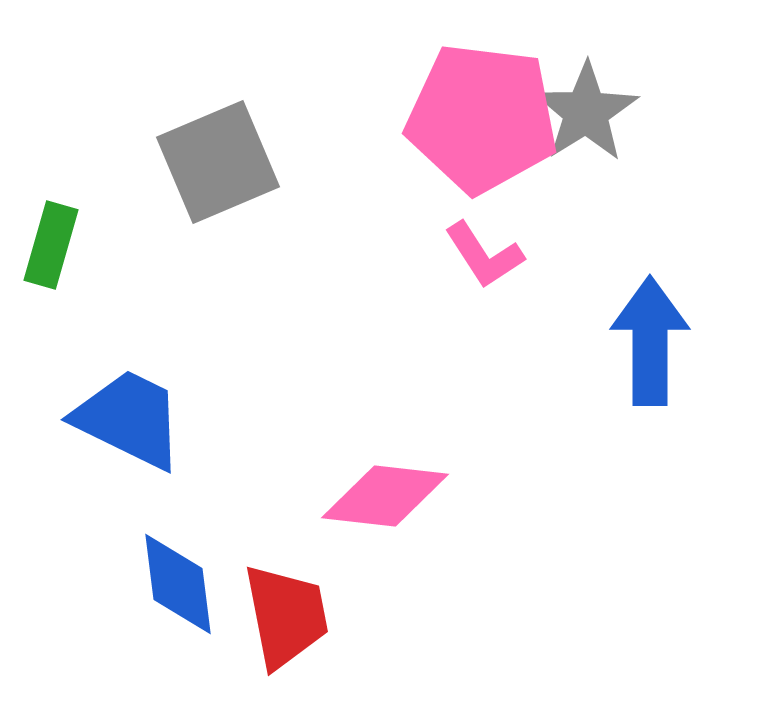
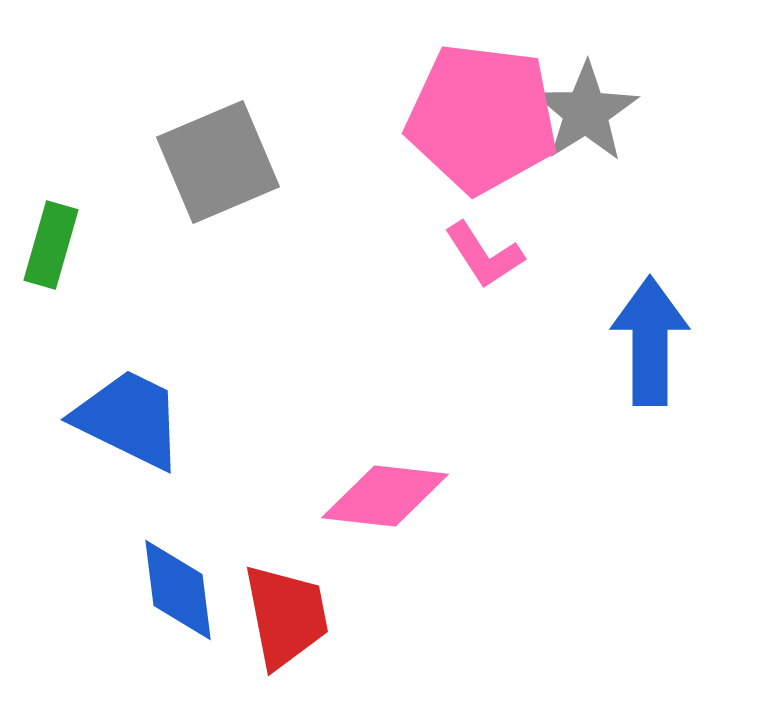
blue diamond: moved 6 px down
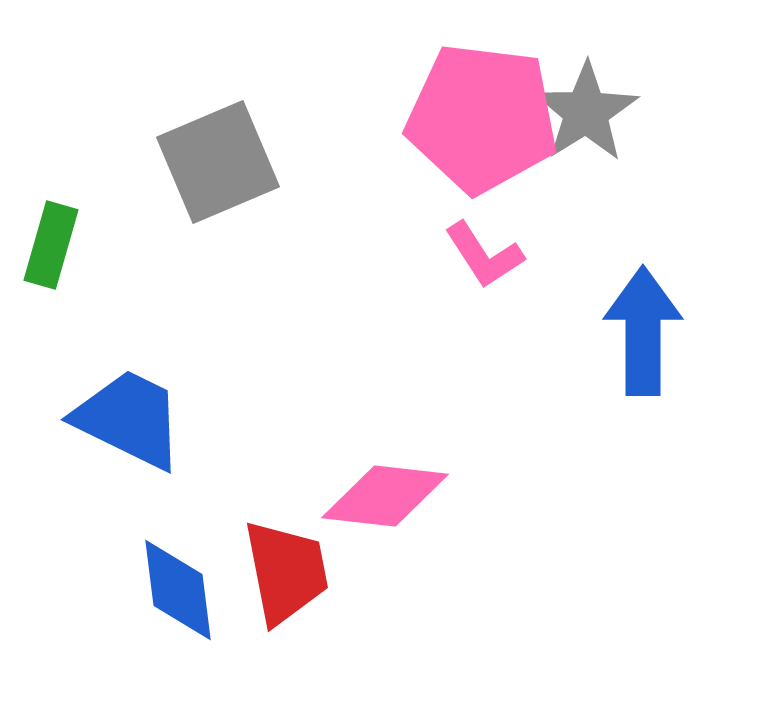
blue arrow: moved 7 px left, 10 px up
red trapezoid: moved 44 px up
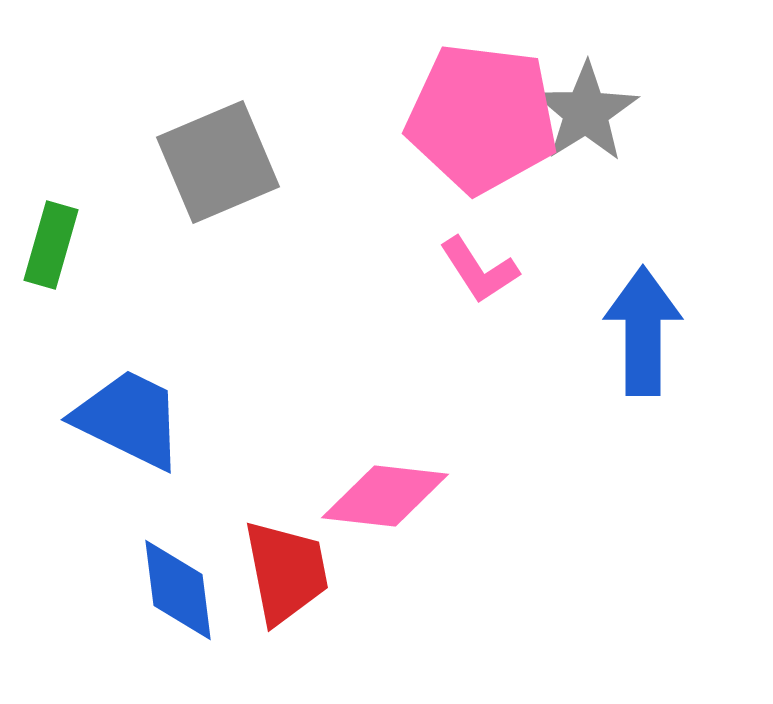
pink L-shape: moved 5 px left, 15 px down
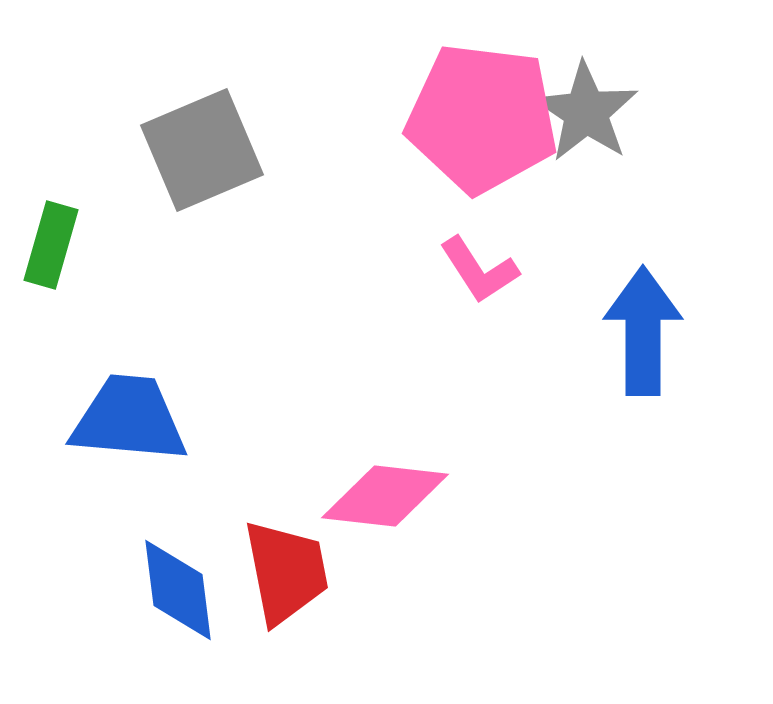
gray star: rotated 6 degrees counterclockwise
gray square: moved 16 px left, 12 px up
blue trapezoid: rotated 21 degrees counterclockwise
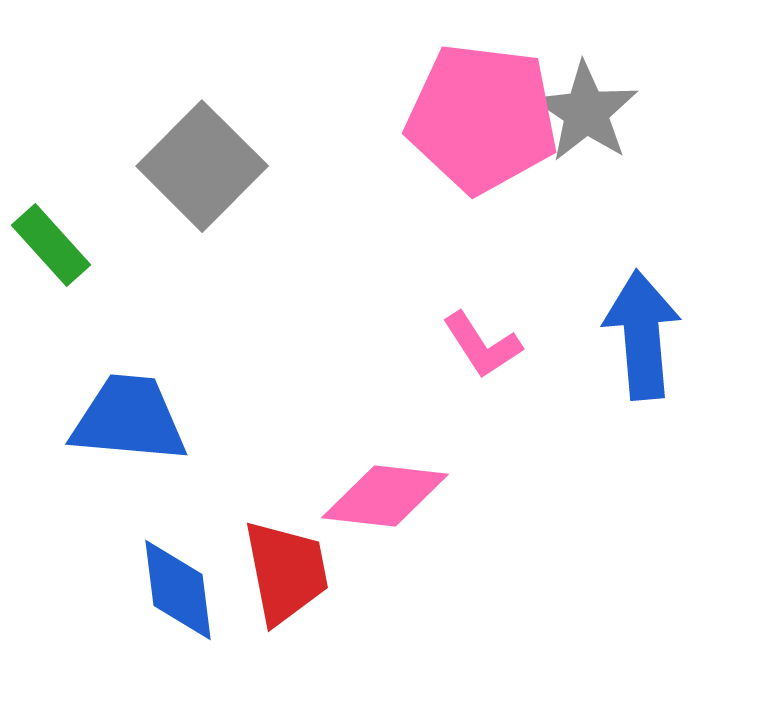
gray square: moved 16 px down; rotated 22 degrees counterclockwise
green rectangle: rotated 58 degrees counterclockwise
pink L-shape: moved 3 px right, 75 px down
blue arrow: moved 1 px left, 4 px down; rotated 5 degrees counterclockwise
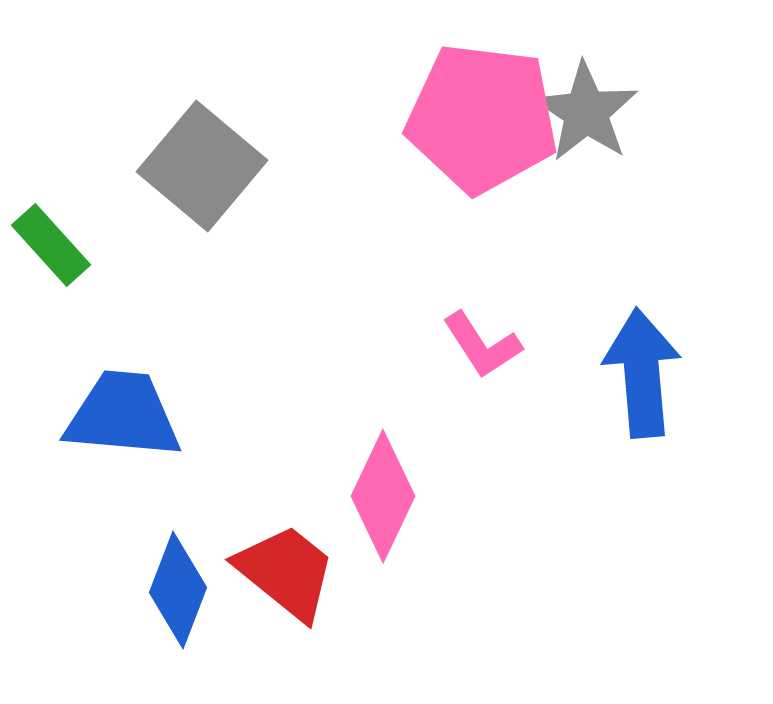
gray square: rotated 5 degrees counterclockwise
blue arrow: moved 38 px down
blue trapezoid: moved 6 px left, 4 px up
pink diamond: moved 2 px left; rotated 71 degrees counterclockwise
red trapezoid: rotated 40 degrees counterclockwise
blue diamond: rotated 28 degrees clockwise
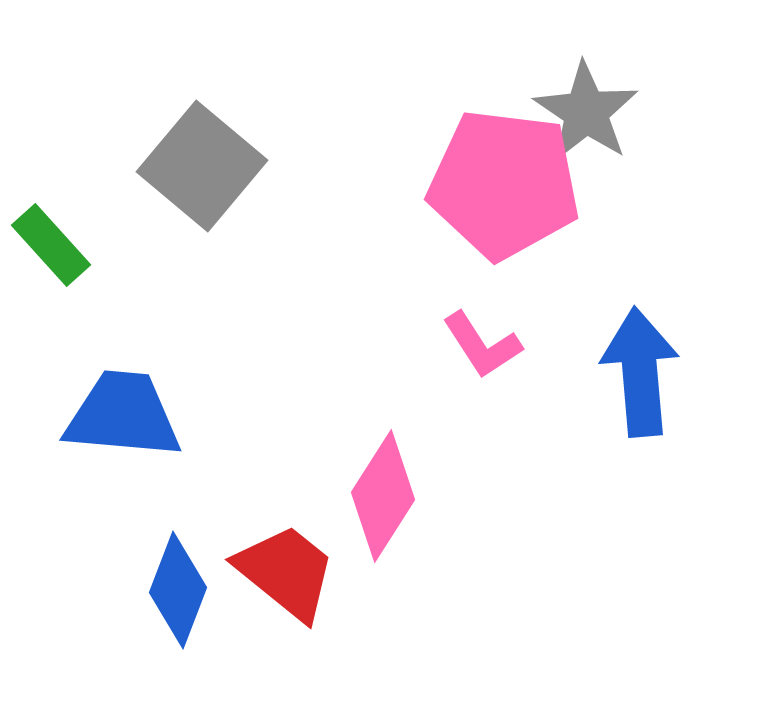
pink pentagon: moved 22 px right, 66 px down
blue arrow: moved 2 px left, 1 px up
pink diamond: rotated 7 degrees clockwise
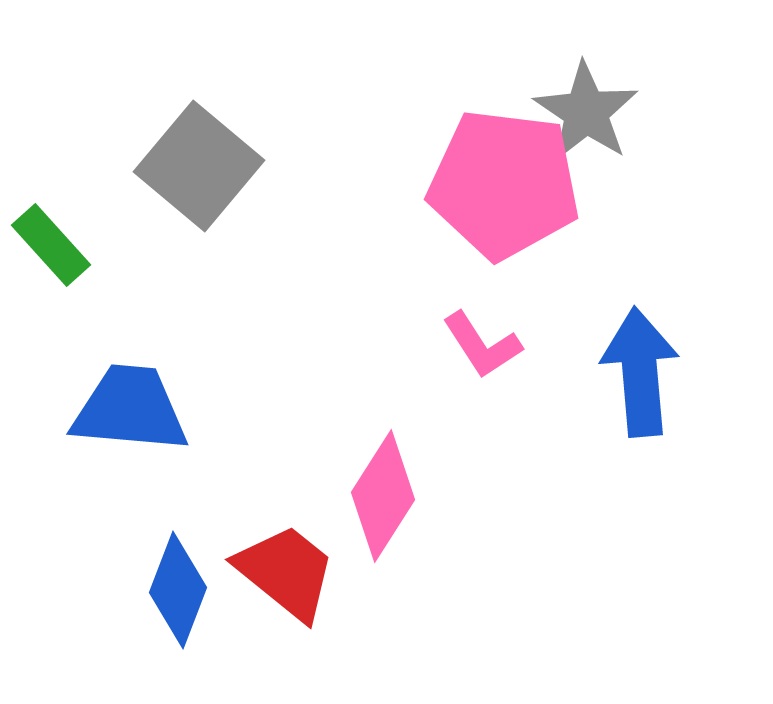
gray square: moved 3 px left
blue trapezoid: moved 7 px right, 6 px up
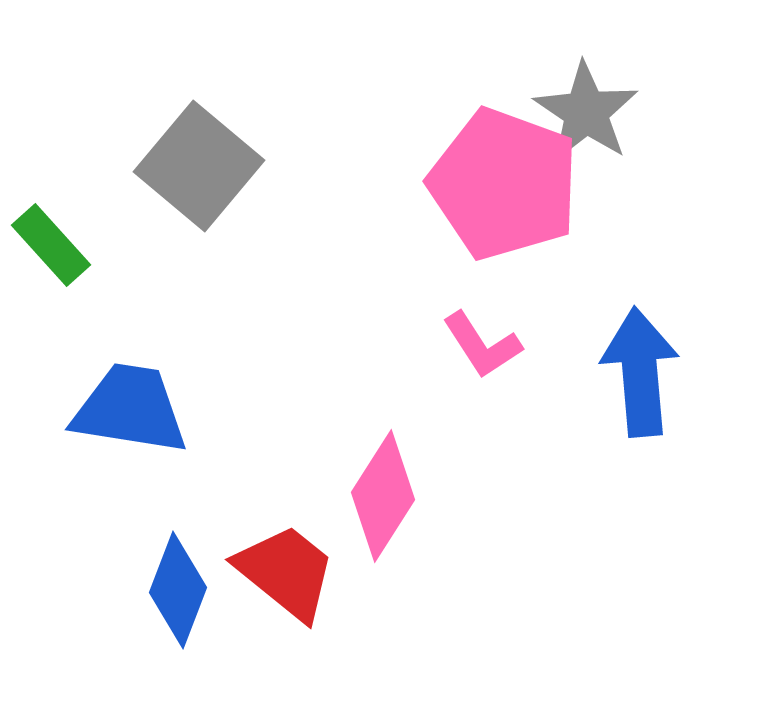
pink pentagon: rotated 13 degrees clockwise
blue trapezoid: rotated 4 degrees clockwise
